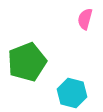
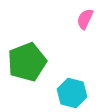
pink semicircle: rotated 10 degrees clockwise
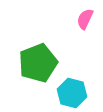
green pentagon: moved 11 px right, 1 px down
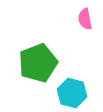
pink semicircle: rotated 35 degrees counterclockwise
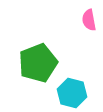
pink semicircle: moved 4 px right, 1 px down
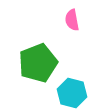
pink semicircle: moved 17 px left
